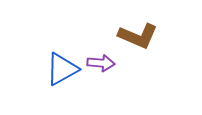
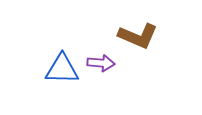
blue triangle: rotated 30 degrees clockwise
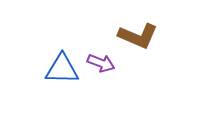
purple arrow: rotated 16 degrees clockwise
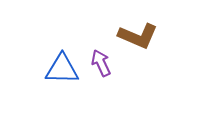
purple arrow: rotated 136 degrees counterclockwise
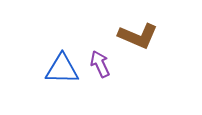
purple arrow: moved 1 px left, 1 px down
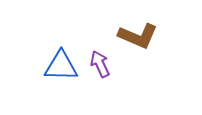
blue triangle: moved 1 px left, 3 px up
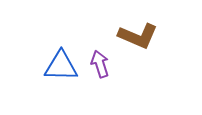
purple arrow: rotated 8 degrees clockwise
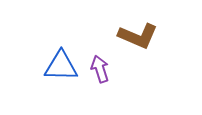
purple arrow: moved 5 px down
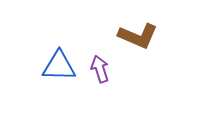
blue triangle: moved 2 px left
